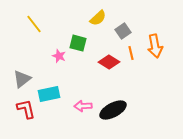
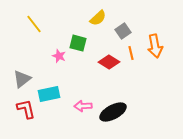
black ellipse: moved 2 px down
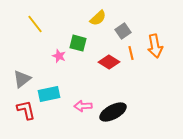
yellow line: moved 1 px right
red L-shape: moved 1 px down
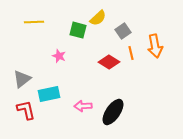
yellow line: moved 1 px left, 2 px up; rotated 54 degrees counterclockwise
green square: moved 13 px up
black ellipse: rotated 28 degrees counterclockwise
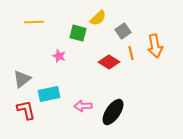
green square: moved 3 px down
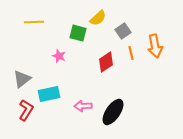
red diamond: moved 3 px left; rotated 65 degrees counterclockwise
red L-shape: rotated 45 degrees clockwise
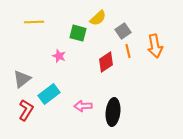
orange line: moved 3 px left, 2 px up
cyan rectangle: rotated 25 degrees counterclockwise
black ellipse: rotated 28 degrees counterclockwise
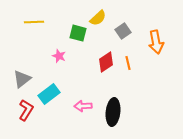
orange arrow: moved 1 px right, 4 px up
orange line: moved 12 px down
